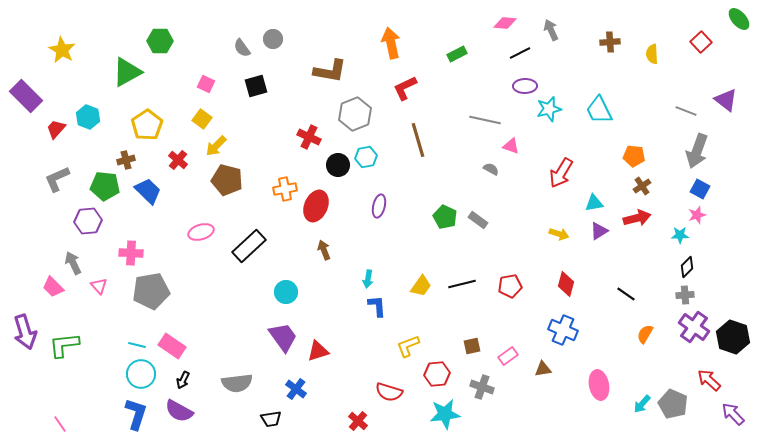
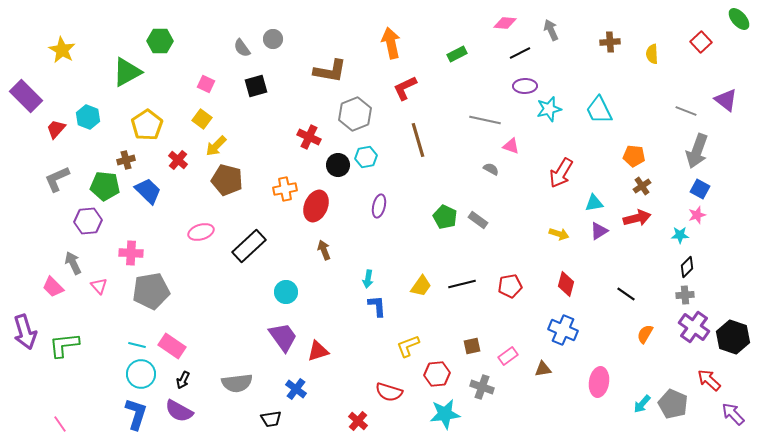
pink ellipse at (599, 385): moved 3 px up; rotated 20 degrees clockwise
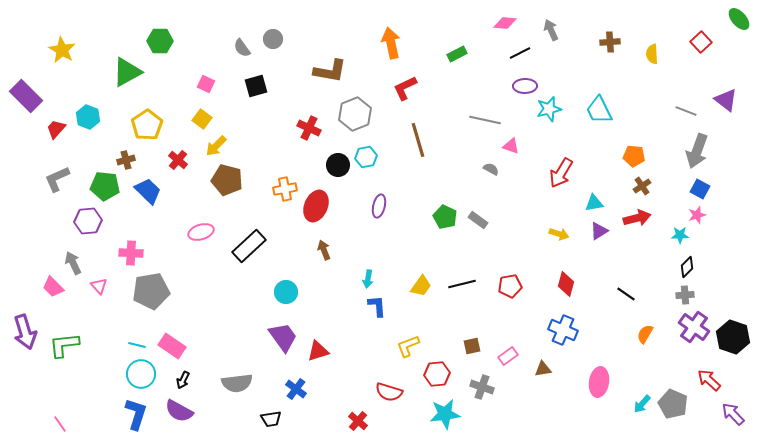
red cross at (309, 137): moved 9 px up
